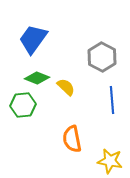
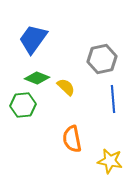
gray hexagon: moved 2 px down; rotated 20 degrees clockwise
blue line: moved 1 px right, 1 px up
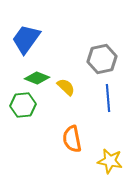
blue trapezoid: moved 7 px left
blue line: moved 5 px left, 1 px up
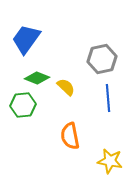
orange semicircle: moved 2 px left, 3 px up
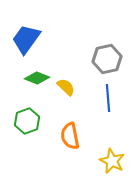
gray hexagon: moved 5 px right
green hexagon: moved 4 px right, 16 px down; rotated 15 degrees counterclockwise
yellow star: moved 2 px right; rotated 15 degrees clockwise
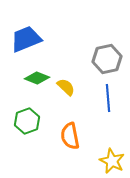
blue trapezoid: rotated 32 degrees clockwise
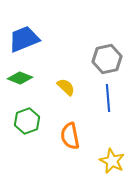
blue trapezoid: moved 2 px left
green diamond: moved 17 px left
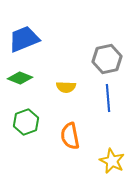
yellow semicircle: rotated 138 degrees clockwise
green hexagon: moved 1 px left, 1 px down
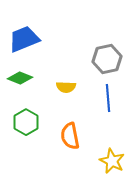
green hexagon: rotated 10 degrees counterclockwise
